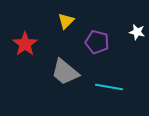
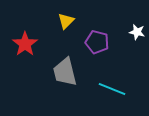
gray trapezoid: rotated 36 degrees clockwise
cyan line: moved 3 px right, 2 px down; rotated 12 degrees clockwise
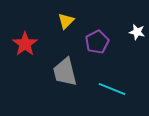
purple pentagon: rotated 30 degrees clockwise
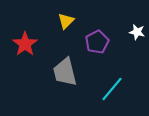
cyan line: rotated 72 degrees counterclockwise
